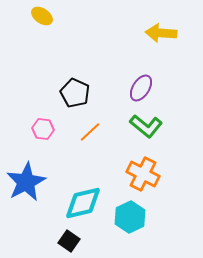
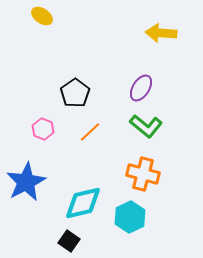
black pentagon: rotated 12 degrees clockwise
pink hexagon: rotated 15 degrees clockwise
orange cross: rotated 12 degrees counterclockwise
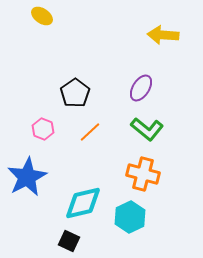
yellow arrow: moved 2 px right, 2 px down
green L-shape: moved 1 px right, 3 px down
blue star: moved 1 px right, 5 px up
black square: rotated 10 degrees counterclockwise
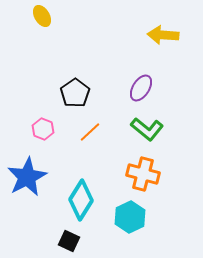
yellow ellipse: rotated 25 degrees clockwise
cyan diamond: moved 2 px left, 3 px up; rotated 45 degrees counterclockwise
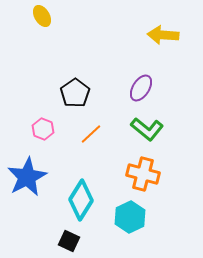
orange line: moved 1 px right, 2 px down
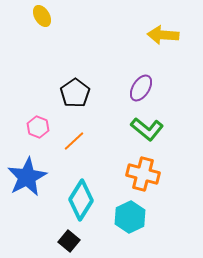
pink hexagon: moved 5 px left, 2 px up
orange line: moved 17 px left, 7 px down
black square: rotated 15 degrees clockwise
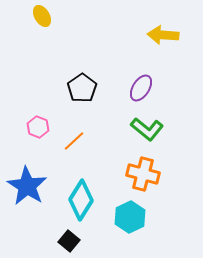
black pentagon: moved 7 px right, 5 px up
blue star: moved 9 px down; rotated 12 degrees counterclockwise
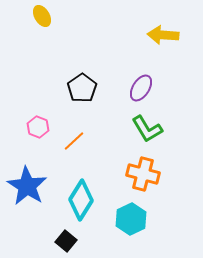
green L-shape: rotated 20 degrees clockwise
cyan hexagon: moved 1 px right, 2 px down
black square: moved 3 px left
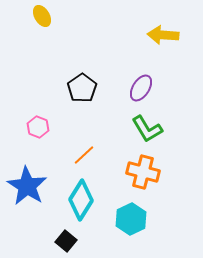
orange line: moved 10 px right, 14 px down
orange cross: moved 2 px up
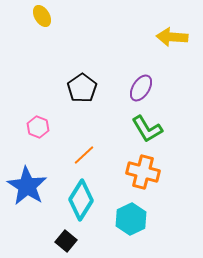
yellow arrow: moved 9 px right, 2 px down
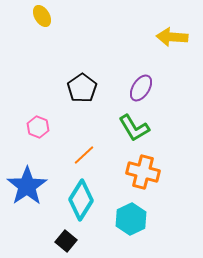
green L-shape: moved 13 px left, 1 px up
blue star: rotated 6 degrees clockwise
